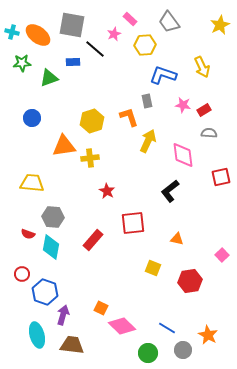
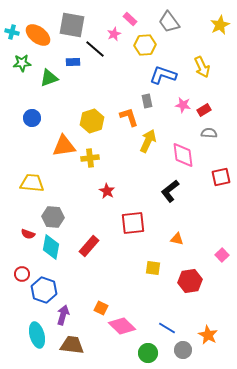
red rectangle at (93, 240): moved 4 px left, 6 px down
yellow square at (153, 268): rotated 14 degrees counterclockwise
blue hexagon at (45, 292): moved 1 px left, 2 px up
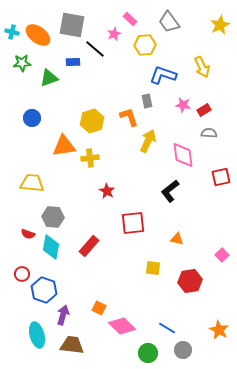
orange square at (101, 308): moved 2 px left
orange star at (208, 335): moved 11 px right, 5 px up
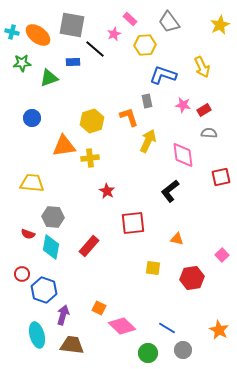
red hexagon at (190, 281): moved 2 px right, 3 px up
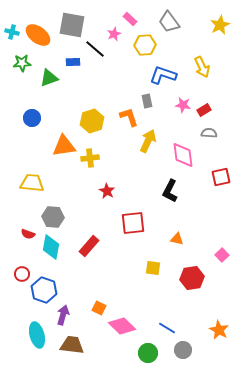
black L-shape at (170, 191): rotated 25 degrees counterclockwise
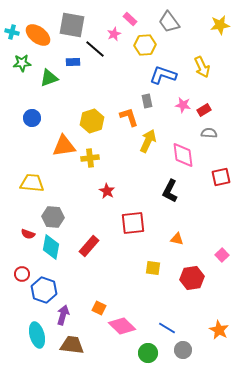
yellow star at (220, 25): rotated 18 degrees clockwise
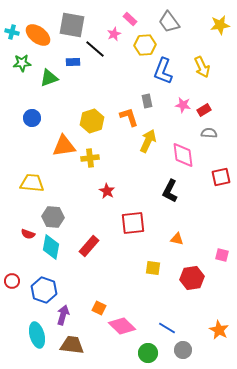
blue L-shape at (163, 75): moved 4 px up; rotated 88 degrees counterclockwise
pink square at (222, 255): rotated 32 degrees counterclockwise
red circle at (22, 274): moved 10 px left, 7 px down
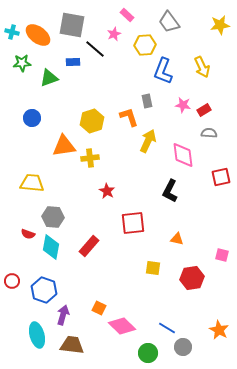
pink rectangle at (130, 19): moved 3 px left, 4 px up
gray circle at (183, 350): moved 3 px up
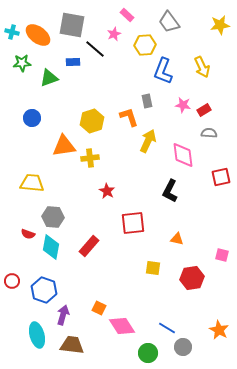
pink diamond at (122, 326): rotated 12 degrees clockwise
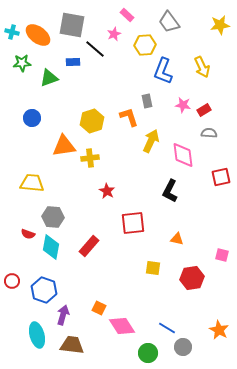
yellow arrow at (148, 141): moved 3 px right
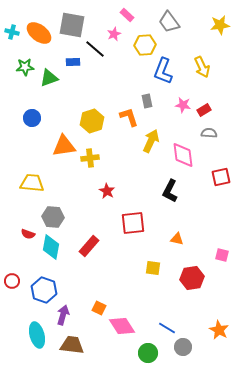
orange ellipse at (38, 35): moved 1 px right, 2 px up
green star at (22, 63): moved 3 px right, 4 px down
